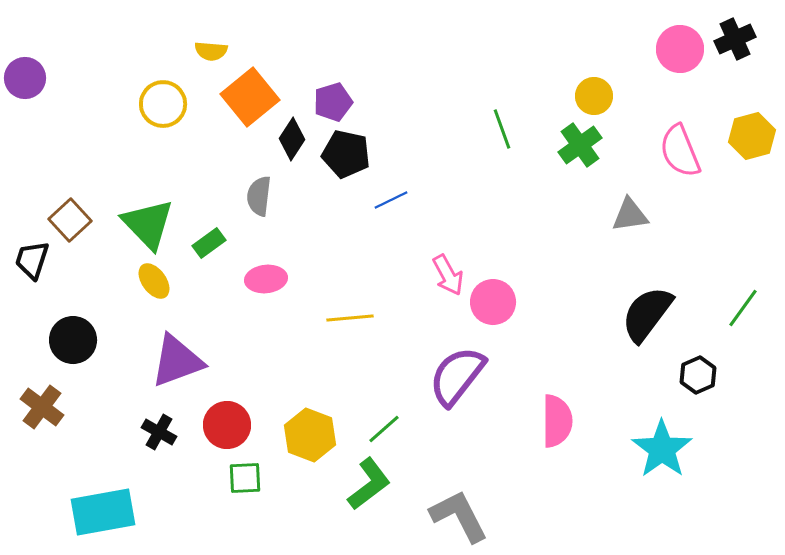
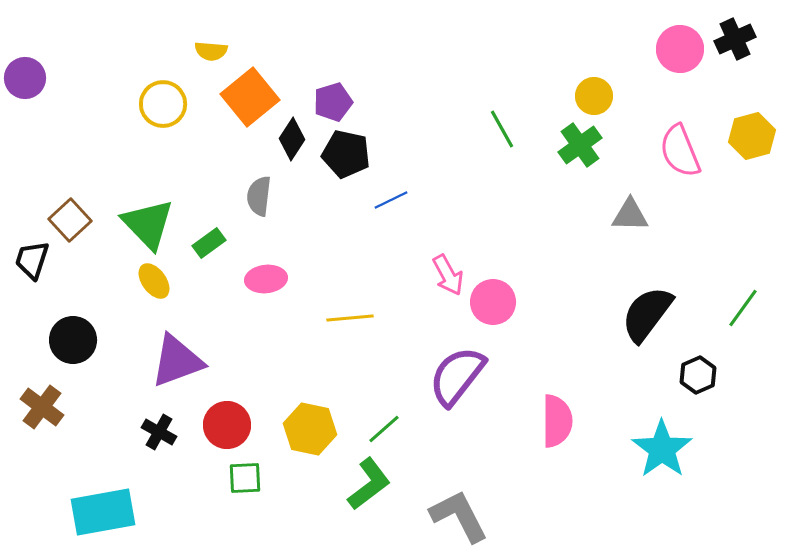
green line at (502, 129): rotated 9 degrees counterclockwise
gray triangle at (630, 215): rotated 9 degrees clockwise
yellow hexagon at (310, 435): moved 6 px up; rotated 9 degrees counterclockwise
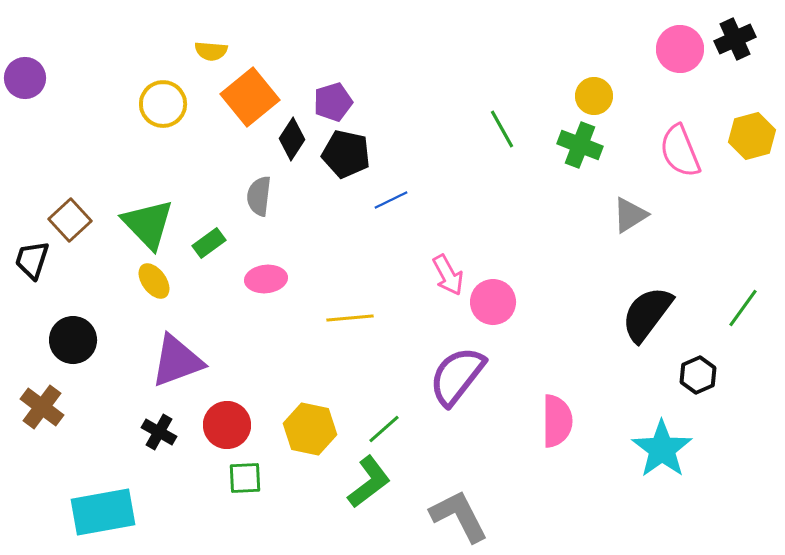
green cross at (580, 145): rotated 33 degrees counterclockwise
gray triangle at (630, 215): rotated 33 degrees counterclockwise
green L-shape at (369, 484): moved 2 px up
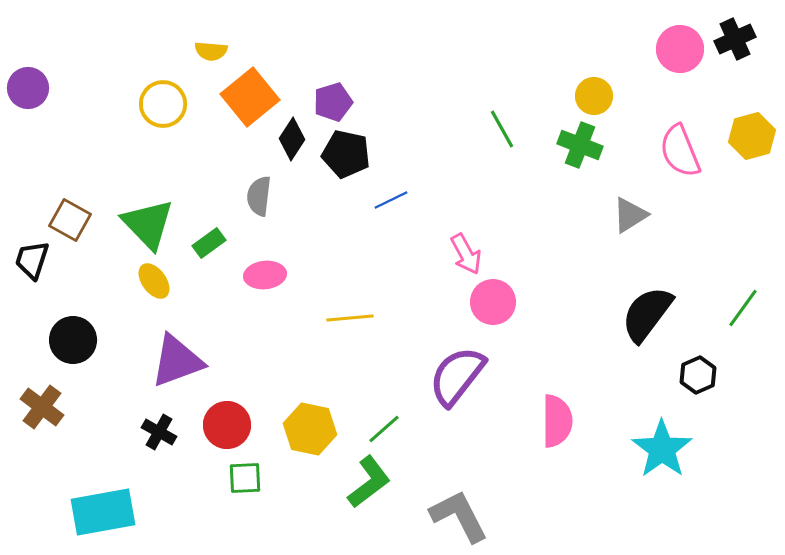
purple circle at (25, 78): moved 3 px right, 10 px down
brown square at (70, 220): rotated 18 degrees counterclockwise
pink arrow at (448, 275): moved 18 px right, 21 px up
pink ellipse at (266, 279): moved 1 px left, 4 px up
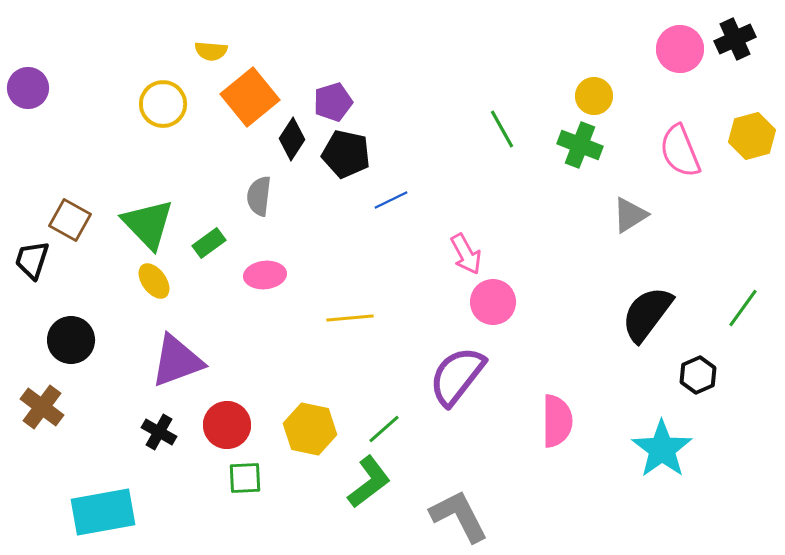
black circle at (73, 340): moved 2 px left
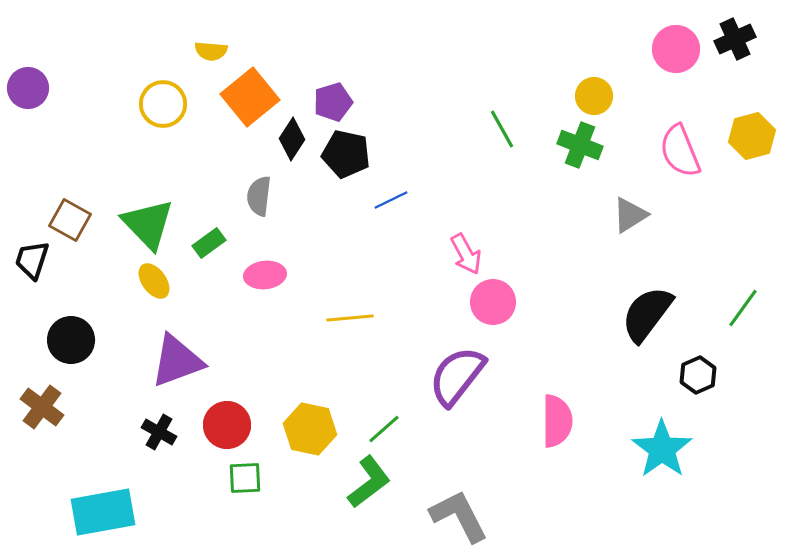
pink circle at (680, 49): moved 4 px left
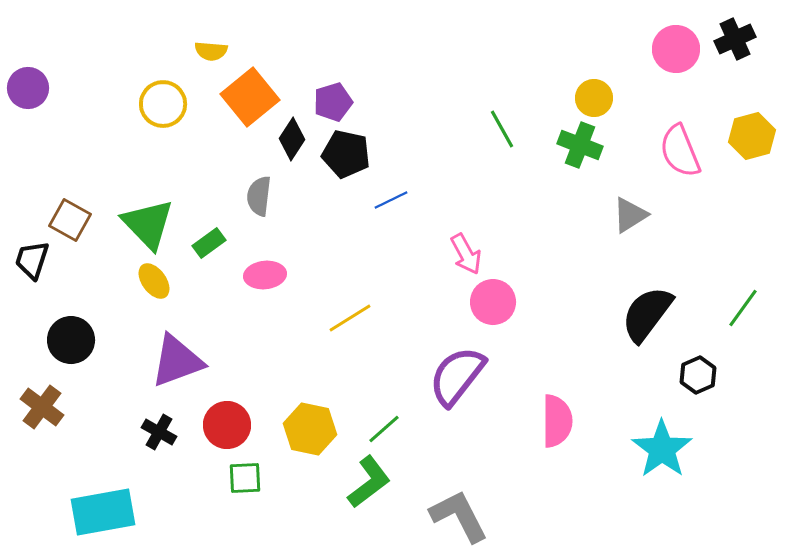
yellow circle at (594, 96): moved 2 px down
yellow line at (350, 318): rotated 27 degrees counterclockwise
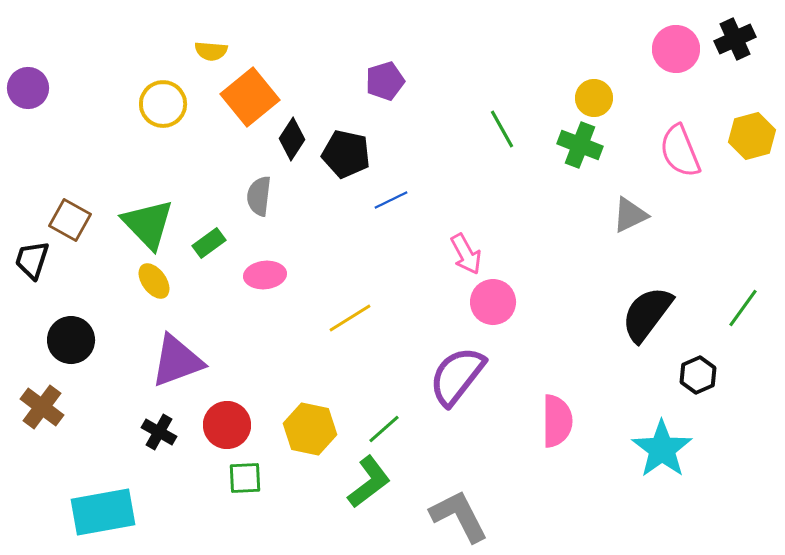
purple pentagon at (333, 102): moved 52 px right, 21 px up
gray triangle at (630, 215): rotated 6 degrees clockwise
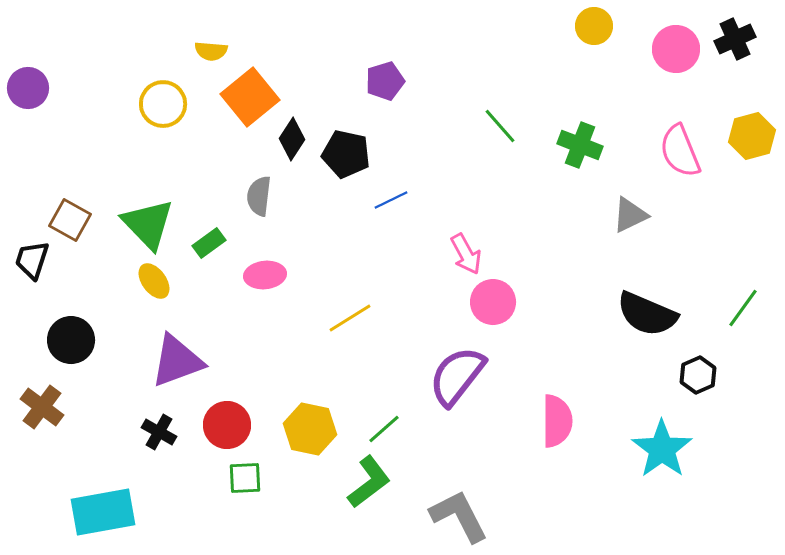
yellow circle at (594, 98): moved 72 px up
green line at (502, 129): moved 2 px left, 3 px up; rotated 12 degrees counterclockwise
black semicircle at (647, 314): rotated 104 degrees counterclockwise
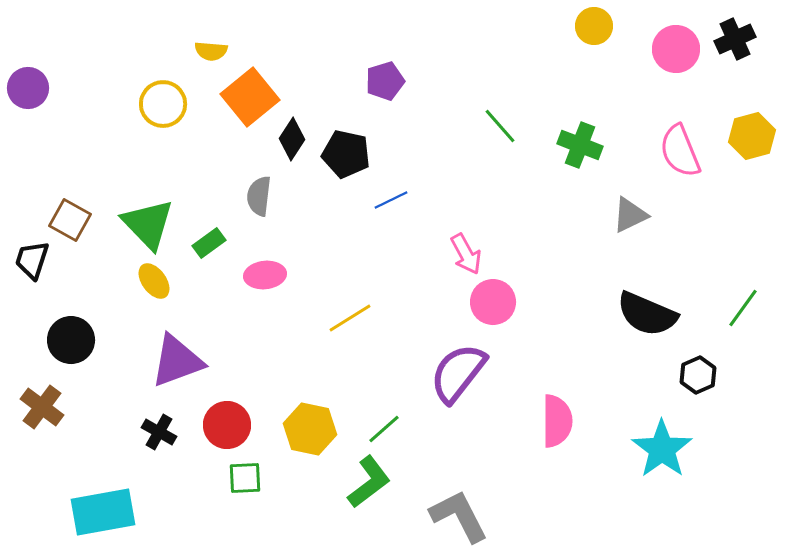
purple semicircle at (457, 376): moved 1 px right, 3 px up
